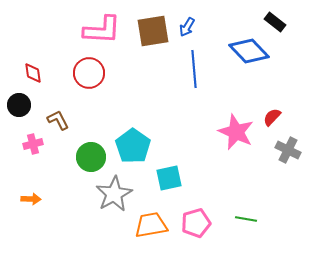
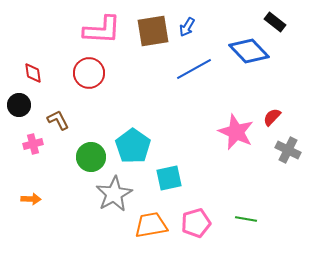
blue line: rotated 66 degrees clockwise
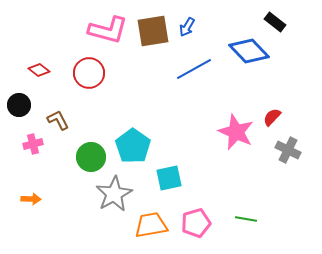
pink L-shape: moved 6 px right; rotated 12 degrees clockwise
red diamond: moved 6 px right, 3 px up; rotated 45 degrees counterclockwise
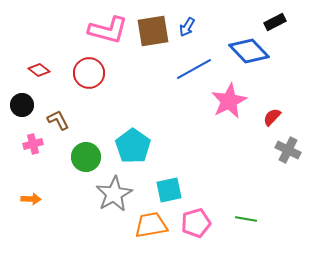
black rectangle: rotated 65 degrees counterclockwise
black circle: moved 3 px right
pink star: moved 7 px left, 31 px up; rotated 21 degrees clockwise
green circle: moved 5 px left
cyan square: moved 12 px down
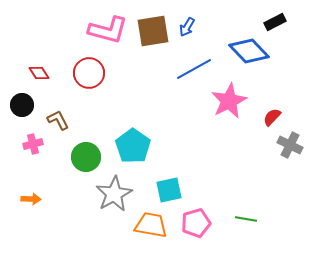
red diamond: moved 3 px down; rotated 20 degrees clockwise
gray cross: moved 2 px right, 5 px up
orange trapezoid: rotated 20 degrees clockwise
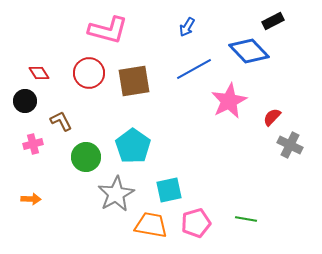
black rectangle: moved 2 px left, 1 px up
brown square: moved 19 px left, 50 px down
black circle: moved 3 px right, 4 px up
brown L-shape: moved 3 px right, 1 px down
gray star: moved 2 px right
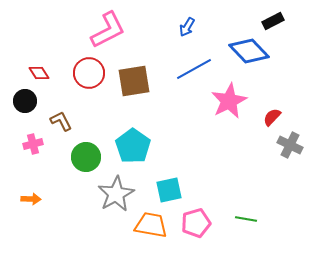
pink L-shape: rotated 42 degrees counterclockwise
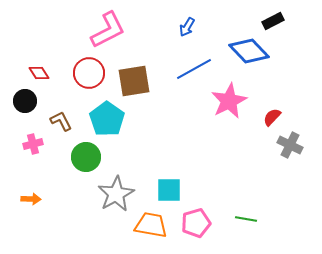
cyan pentagon: moved 26 px left, 27 px up
cyan square: rotated 12 degrees clockwise
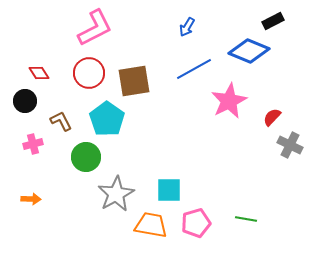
pink L-shape: moved 13 px left, 2 px up
blue diamond: rotated 24 degrees counterclockwise
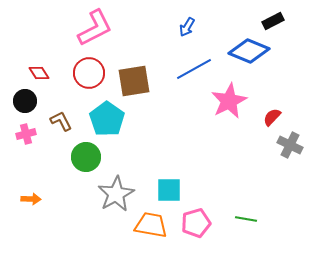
pink cross: moved 7 px left, 10 px up
